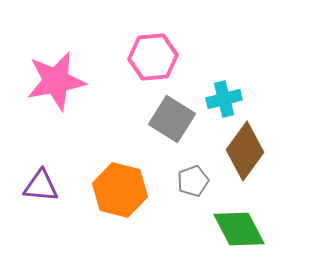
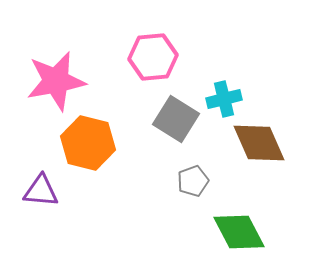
gray square: moved 4 px right
brown diamond: moved 14 px right, 8 px up; rotated 60 degrees counterclockwise
purple triangle: moved 5 px down
orange hexagon: moved 32 px left, 47 px up
green diamond: moved 3 px down
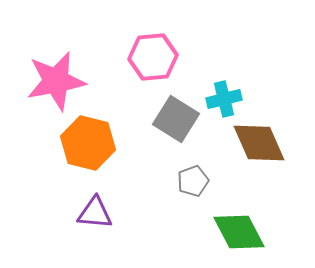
purple triangle: moved 54 px right, 22 px down
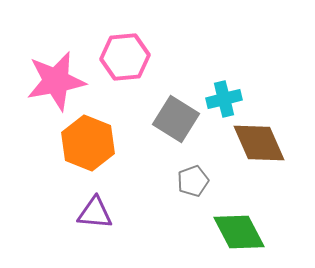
pink hexagon: moved 28 px left
orange hexagon: rotated 8 degrees clockwise
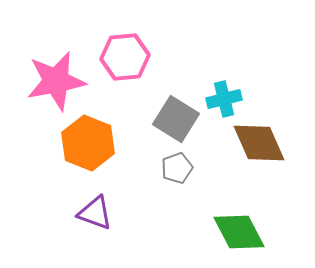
gray pentagon: moved 16 px left, 13 px up
purple triangle: rotated 15 degrees clockwise
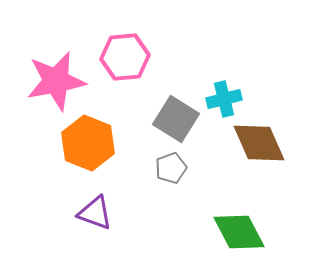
gray pentagon: moved 6 px left
